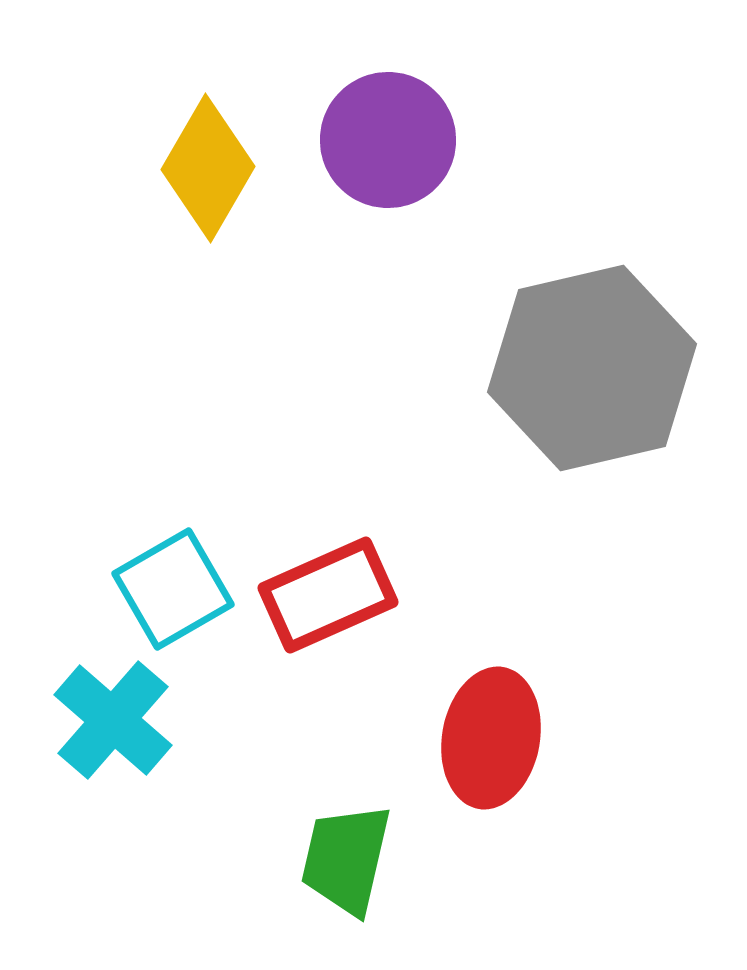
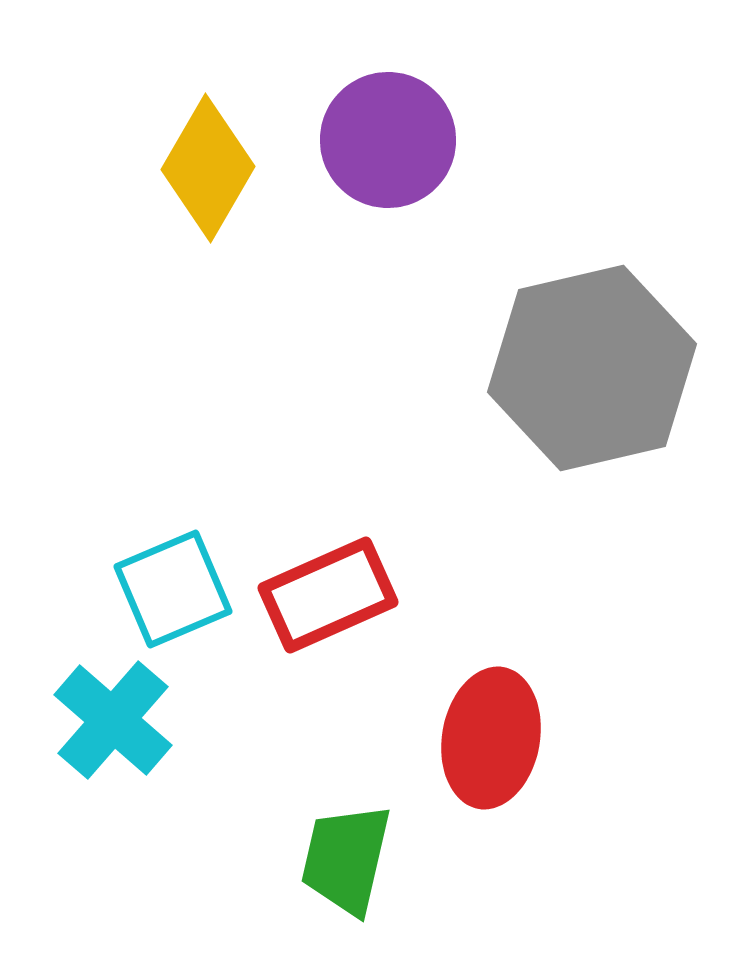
cyan square: rotated 7 degrees clockwise
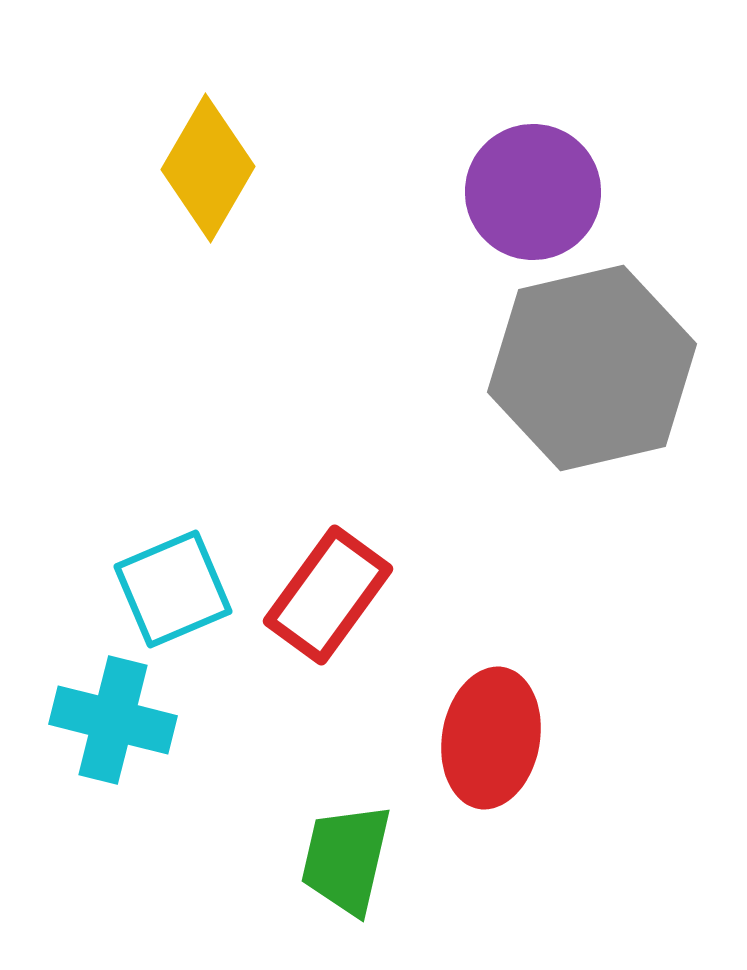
purple circle: moved 145 px right, 52 px down
red rectangle: rotated 30 degrees counterclockwise
cyan cross: rotated 27 degrees counterclockwise
